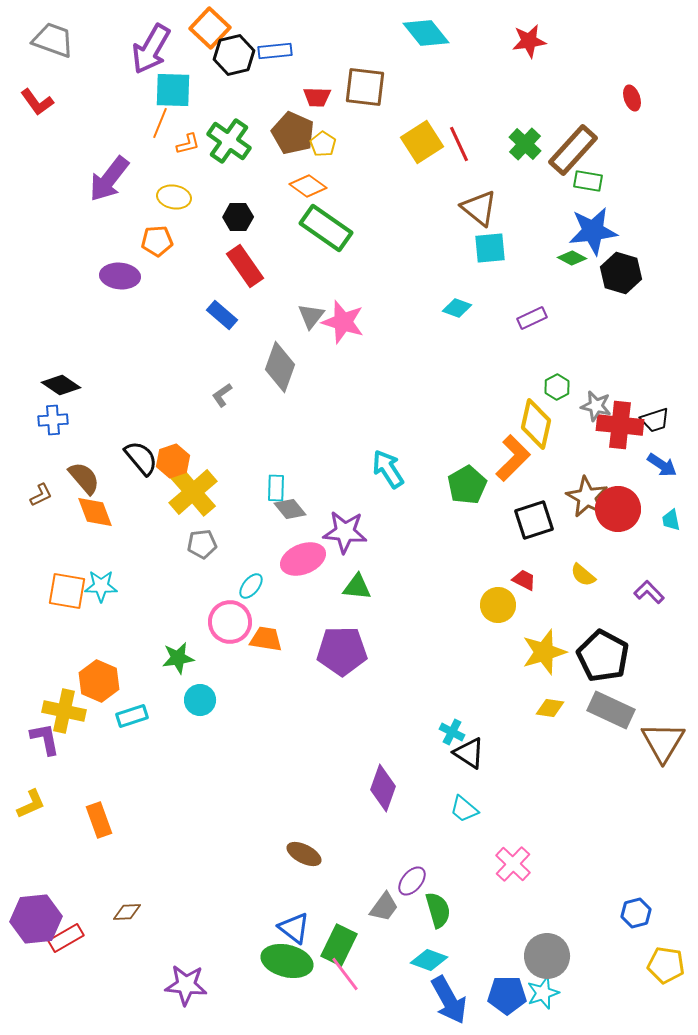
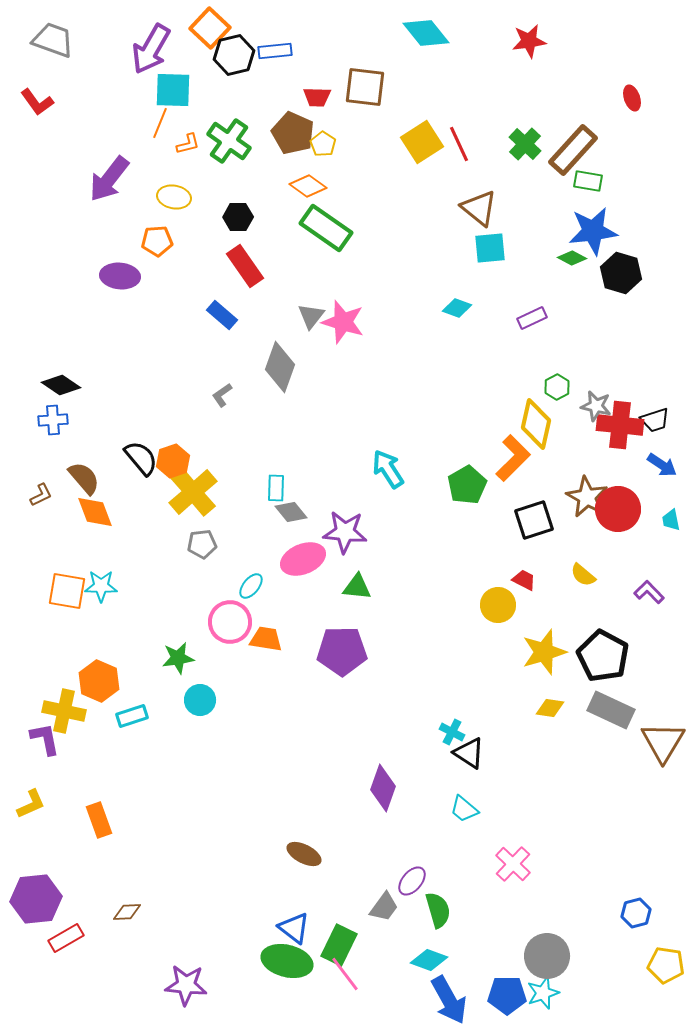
gray diamond at (290, 509): moved 1 px right, 3 px down
purple hexagon at (36, 919): moved 20 px up
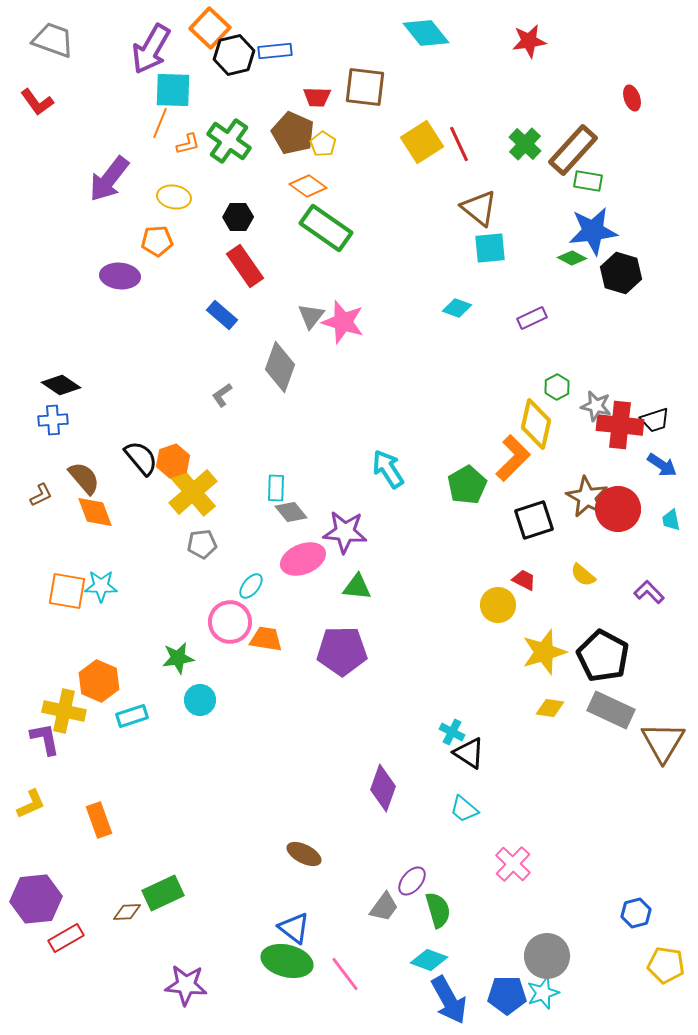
green rectangle at (339, 945): moved 176 px left, 52 px up; rotated 39 degrees clockwise
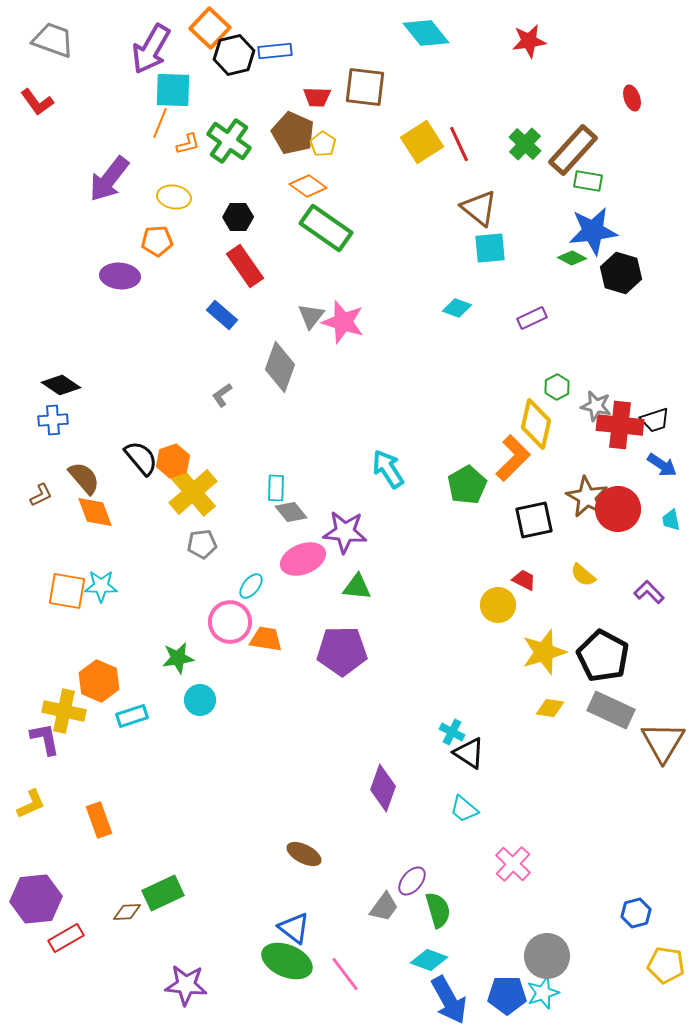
black square at (534, 520): rotated 6 degrees clockwise
green ellipse at (287, 961): rotated 9 degrees clockwise
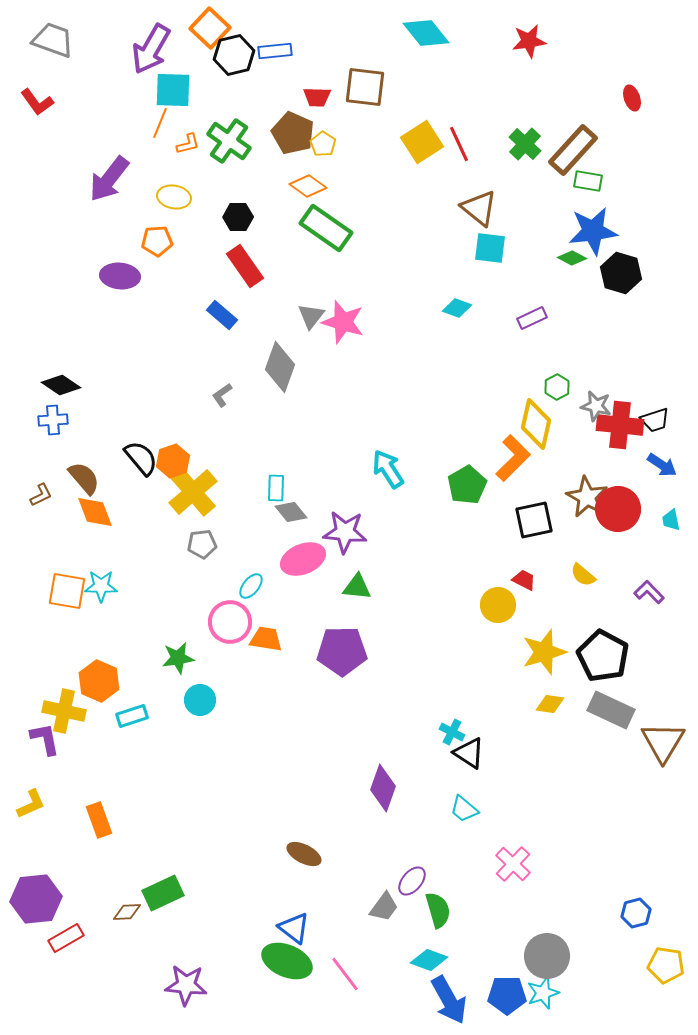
cyan square at (490, 248): rotated 12 degrees clockwise
yellow diamond at (550, 708): moved 4 px up
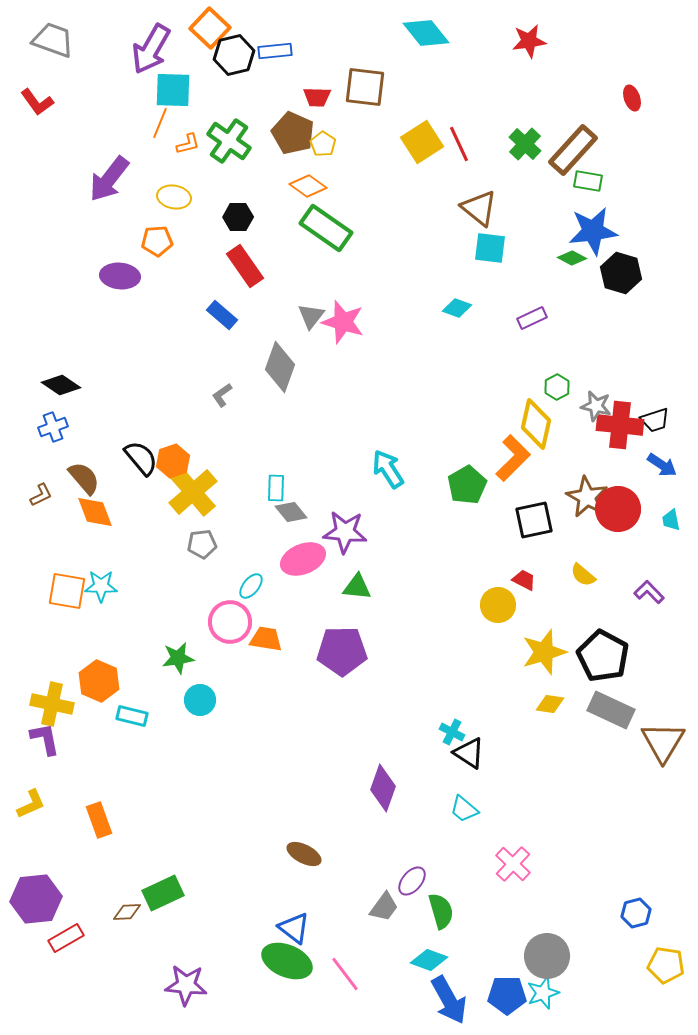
blue cross at (53, 420): moved 7 px down; rotated 16 degrees counterclockwise
yellow cross at (64, 711): moved 12 px left, 7 px up
cyan rectangle at (132, 716): rotated 32 degrees clockwise
green semicircle at (438, 910): moved 3 px right, 1 px down
